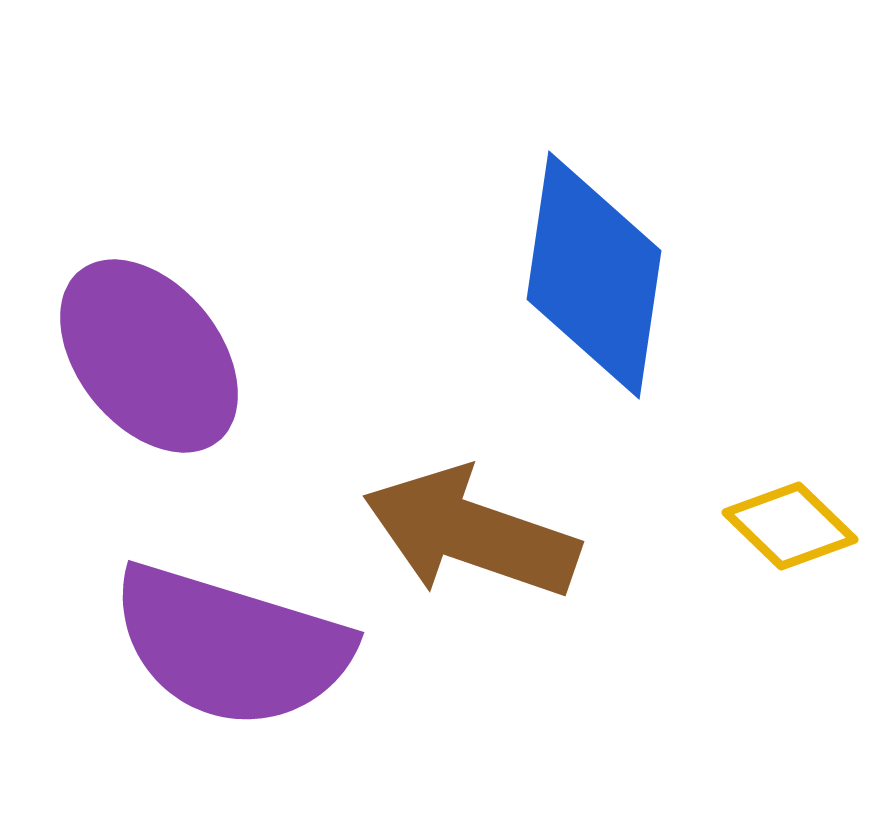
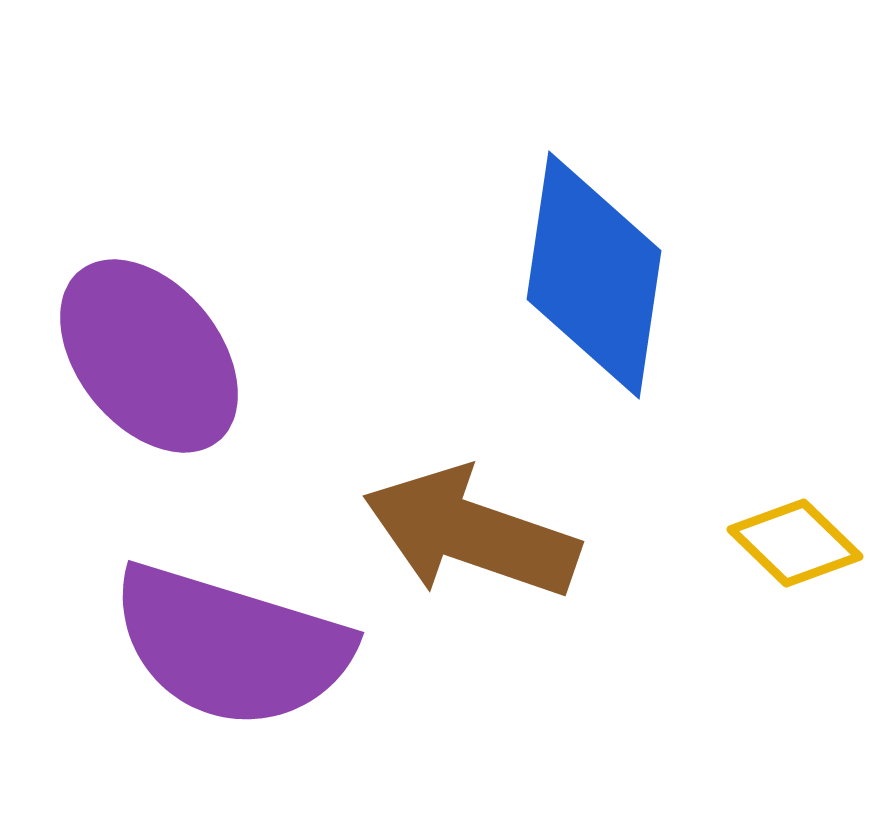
yellow diamond: moved 5 px right, 17 px down
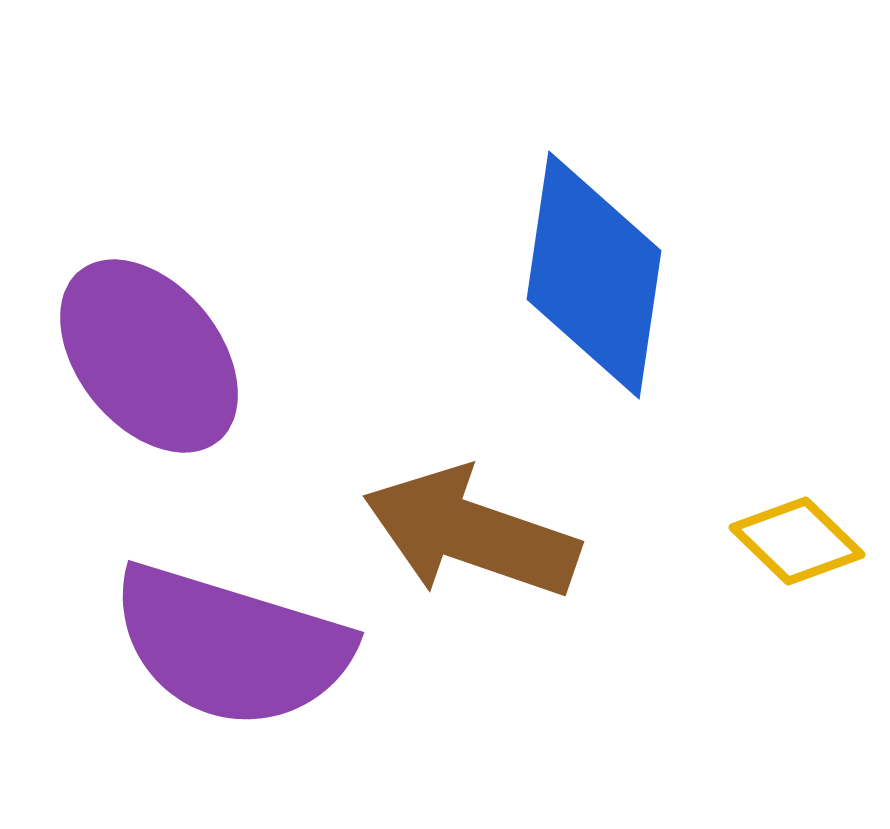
yellow diamond: moved 2 px right, 2 px up
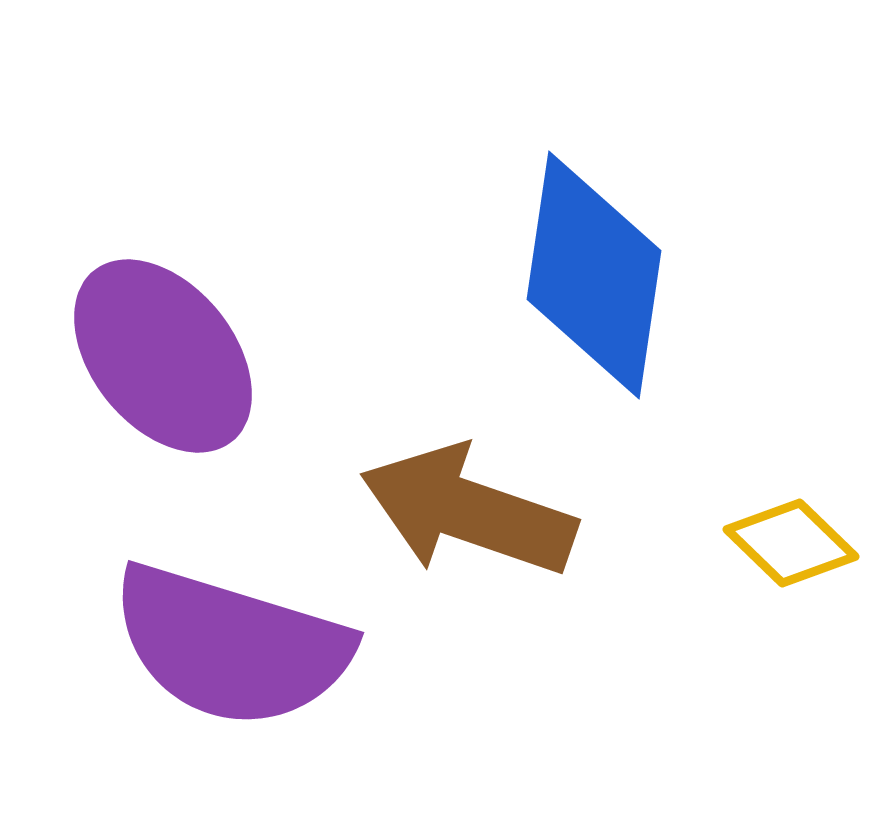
purple ellipse: moved 14 px right
brown arrow: moved 3 px left, 22 px up
yellow diamond: moved 6 px left, 2 px down
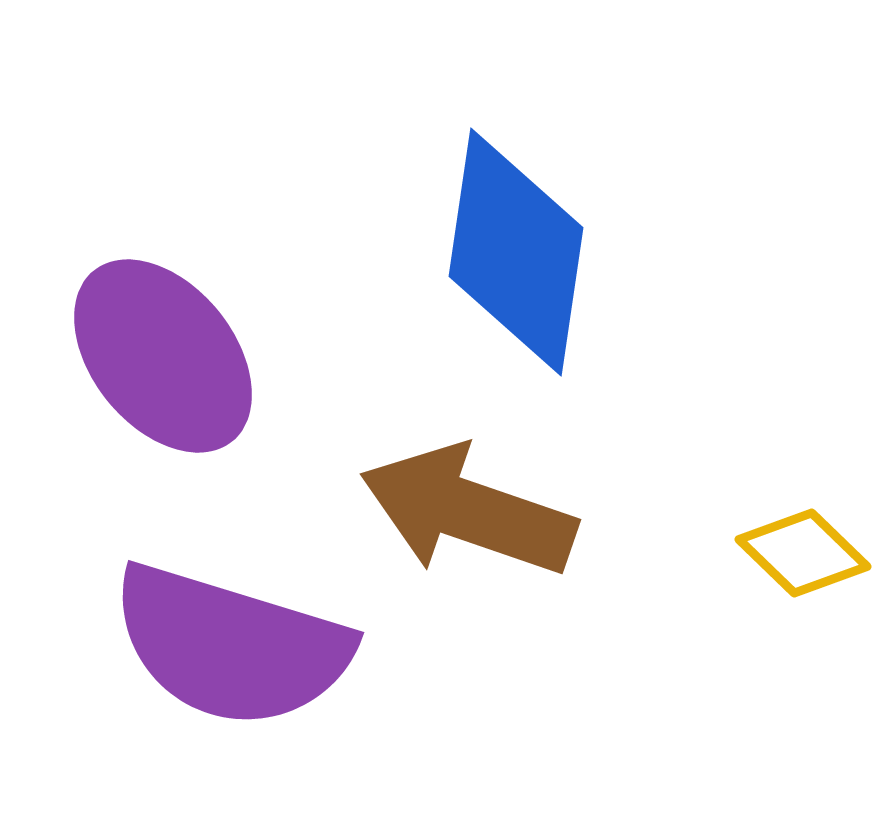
blue diamond: moved 78 px left, 23 px up
yellow diamond: moved 12 px right, 10 px down
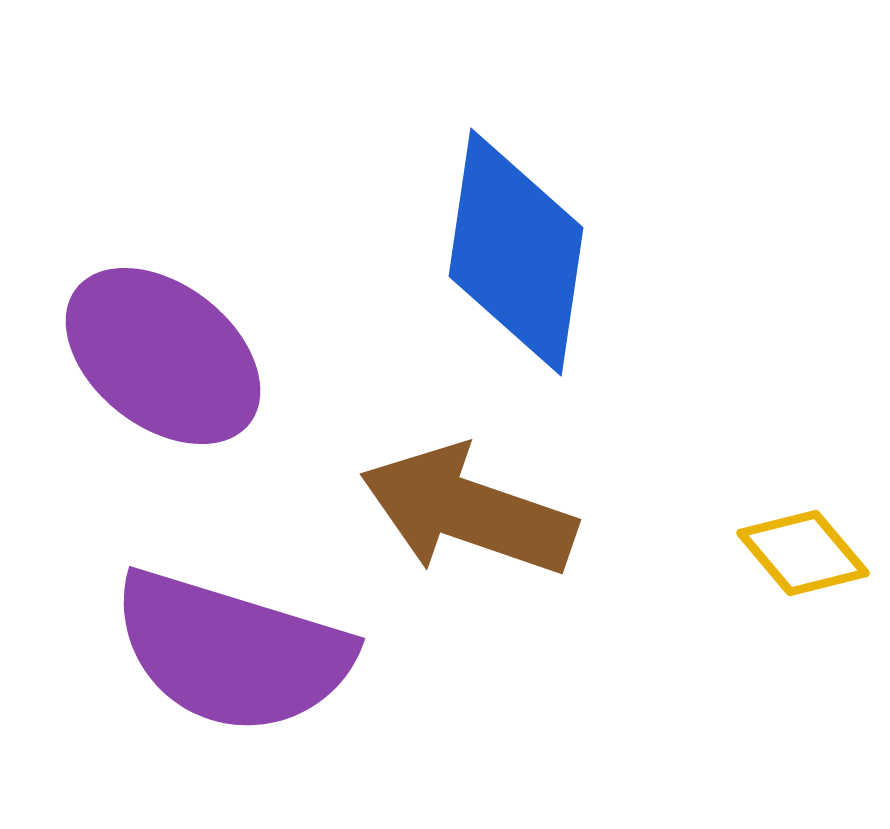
purple ellipse: rotated 13 degrees counterclockwise
yellow diamond: rotated 6 degrees clockwise
purple semicircle: moved 1 px right, 6 px down
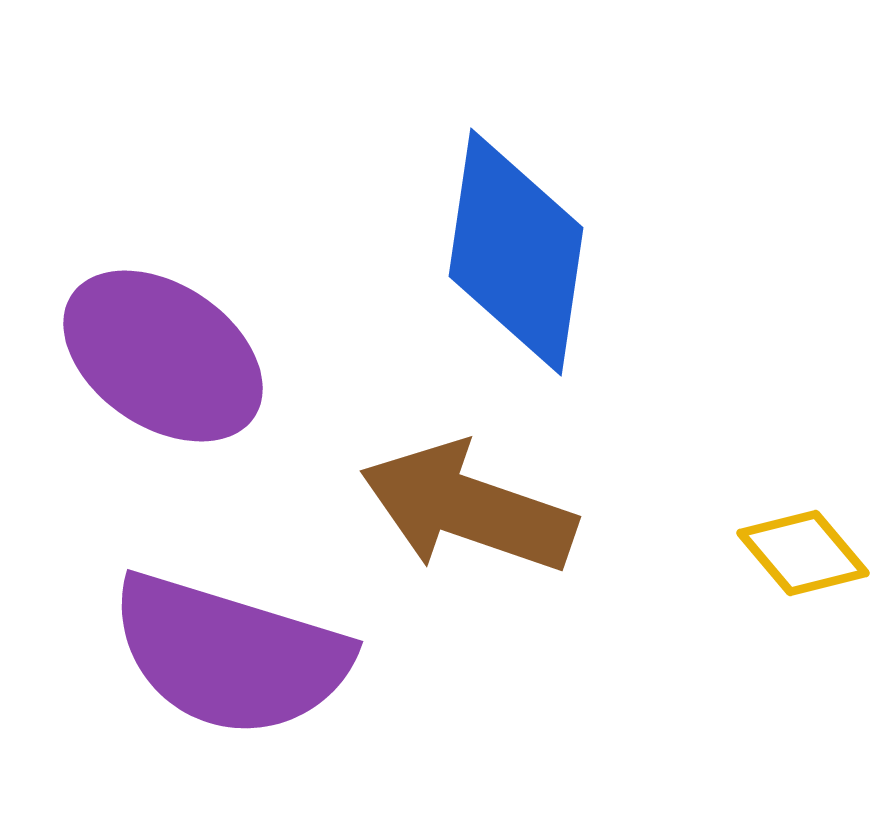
purple ellipse: rotated 4 degrees counterclockwise
brown arrow: moved 3 px up
purple semicircle: moved 2 px left, 3 px down
